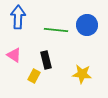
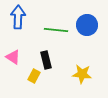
pink triangle: moved 1 px left, 2 px down
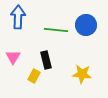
blue circle: moved 1 px left
pink triangle: rotated 28 degrees clockwise
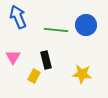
blue arrow: rotated 25 degrees counterclockwise
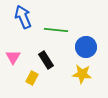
blue arrow: moved 5 px right
blue circle: moved 22 px down
black rectangle: rotated 18 degrees counterclockwise
yellow rectangle: moved 2 px left, 2 px down
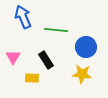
yellow rectangle: rotated 64 degrees clockwise
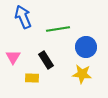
green line: moved 2 px right, 1 px up; rotated 15 degrees counterclockwise
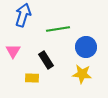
blue arrow: moved 2 px up; rotated 40 degrees clockwise
pink triangle: moved 6 px up
